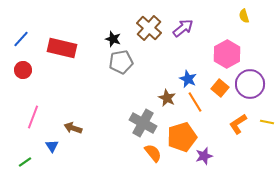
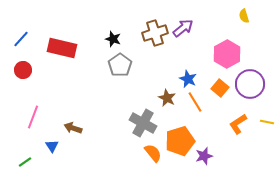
brown cross: moved 6 px right, 5 px down; rotated 30 degrees clockwise
gray pentagon: moved 1 px left, 3 px down; rotated 25 degrees counterclockwise
orange pentagon: moved 2 px left, 4 px down
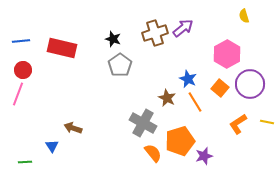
blue line: moved 2 px down; rotated 42 degrees clockwise
pink line: moved 15 px left, 23 px up
green line: rotated 32 degrees clockwise
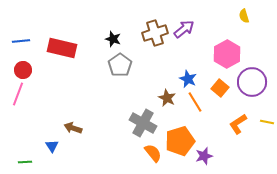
purple arrow: moved 1 px right, 1 px down
purple circle: moved 2 px right, 2 px up
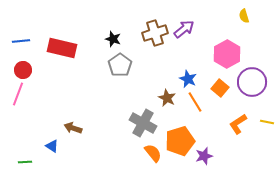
blue triangle: rotated 24 degrees counterclockwise
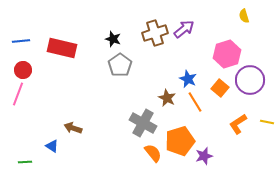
pink hexagon: rotated 12 degrees clockwise
purple circle: moved 2 px left, 2 px up
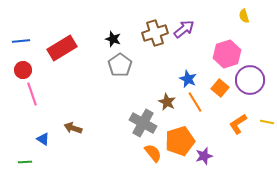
red rectangle: rotated 44 degrees counterclockwise
pink line: moved 14 px right; rotated 40 degrees counterclockwise
brown star: moved 4 px down
blue triangle: moved 9 px left, 7 px up
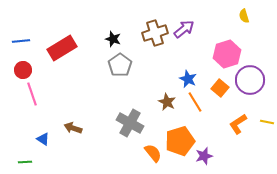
gray cross: moved 13 px left
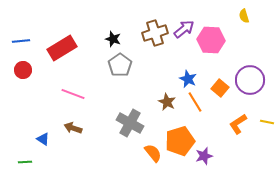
pink hexagon: moved 16 px left, 14 px up; rotated 20 degrees clockwise
pink line: moved 41 px right; rotated 50 degrees counterclockwise
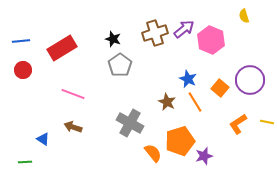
pink hexagon: rotated 20 degrees clockwise
brown arrow: moved 1 px up
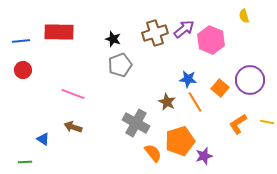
red rectangle: moved 3 px left, 16 px up; rotated 32 degrees clockwise
gray pentagon: rotated 15 degrees clockwise
blue star: rotated 18 degrees counterclockwise
gray cross: moved 6 px right
